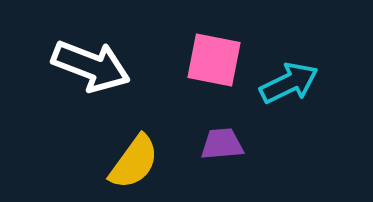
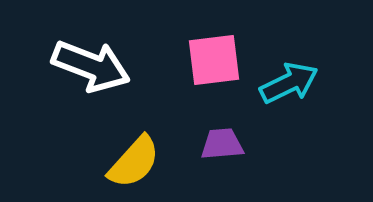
pink square: rotated 18 degrees counterclockwise
yellow semicircle: rotated 6 degrees clockwise
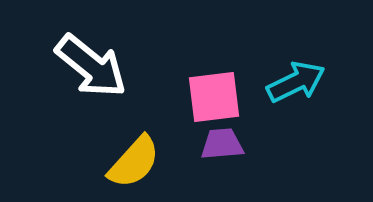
pink square: moved 37 px down
white arrow: rotated 18 degrees clockwise
cyan arrow: moved 7 px right, 1 px up
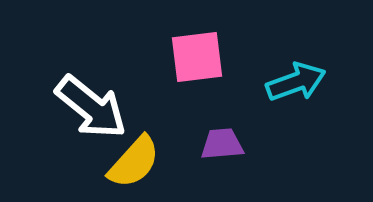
white arrow: moved 41 px down
cyan arrow: rotated 6 degrees clockwise
pink square: moved 17 px left, 40 px up
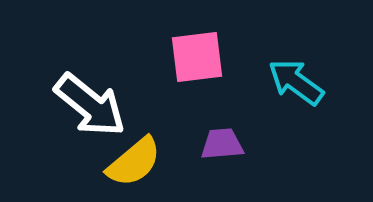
cyan arrow: rotated 124 degrees counterclockwise
white arrow: moved 1 px left, 2 px up
yellow semicircle: rotated 8 degrees clockwise
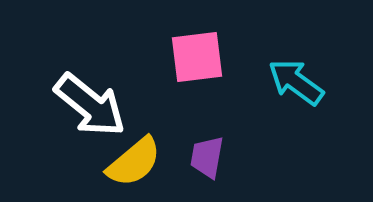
purple trapezoid: moved 15 px left, 13 px down; rotated 75 degrees counterclockwise
